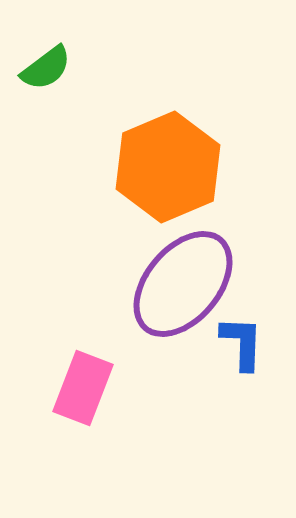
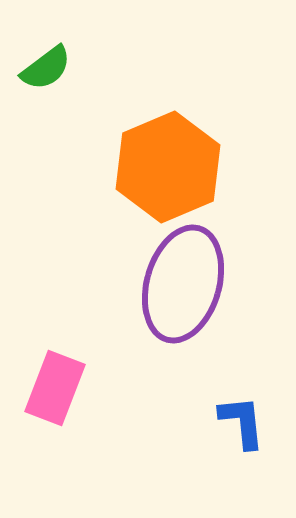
purple ellipse: rotated 24 degrees counterclockwise
blue L-shape: moved 79 px down; rotated 8 degrees counterclockwise
pink rectangle: moved 28 px left
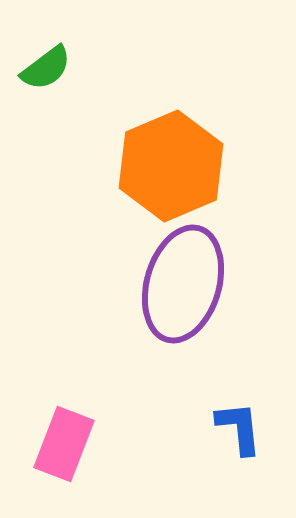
orange hexagon: moved 3 px right, 1 px up
pink rectangle: moved 9 px right, 56 px down
blue L-shape: moved 3 px left, 6 px down
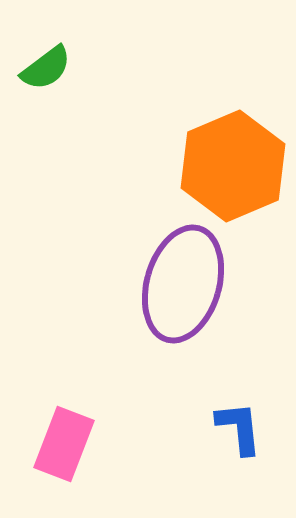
orange hexagon: moved 62 px right
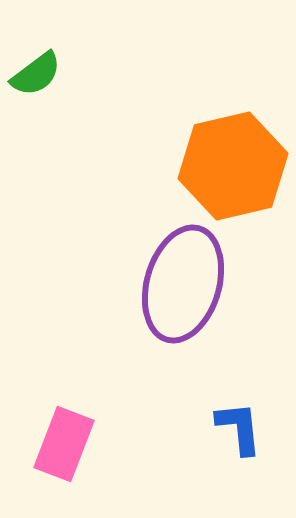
green semicircle: moved 10 px left, 6 px down
orange hexagon: rotated 10 degrees clockwise
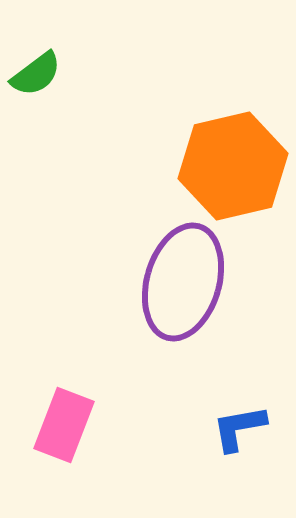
purple ellipse: moved 2 px up
blue L-shape: rotated 94 degrees counterclockwise
pink rectangle: moved 19 px up
